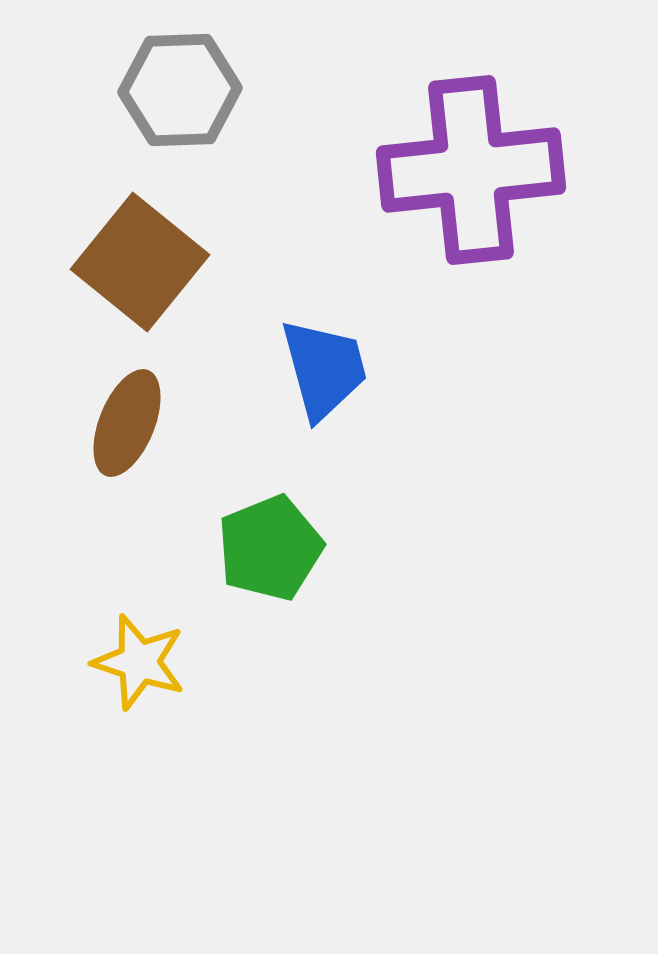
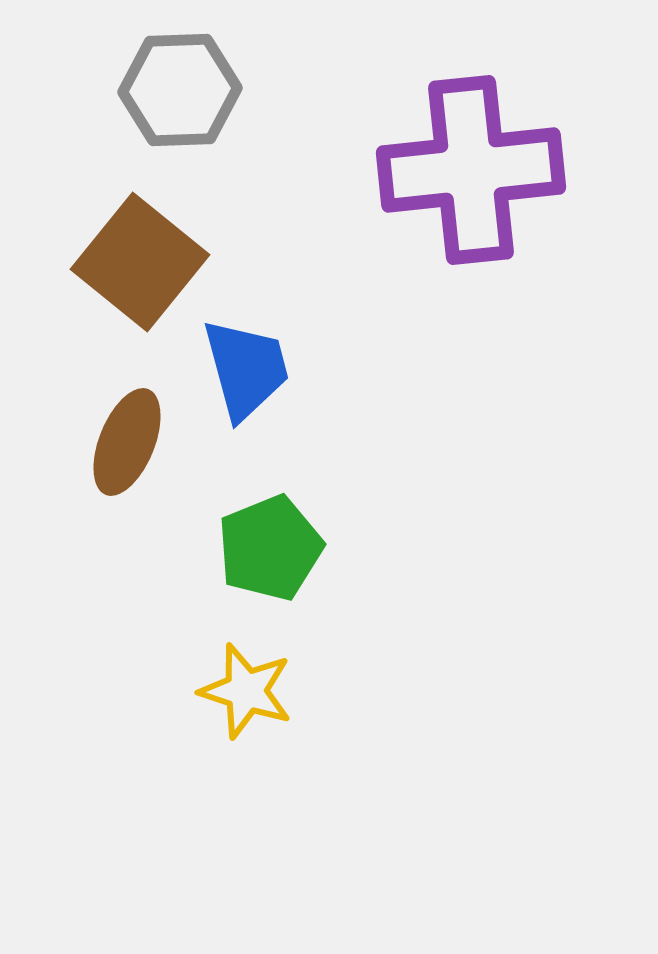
blue trapezoid: moved 78 px left
brown ellipse: moved 19 px down
yellow star: moved 107 px right, 29 px down
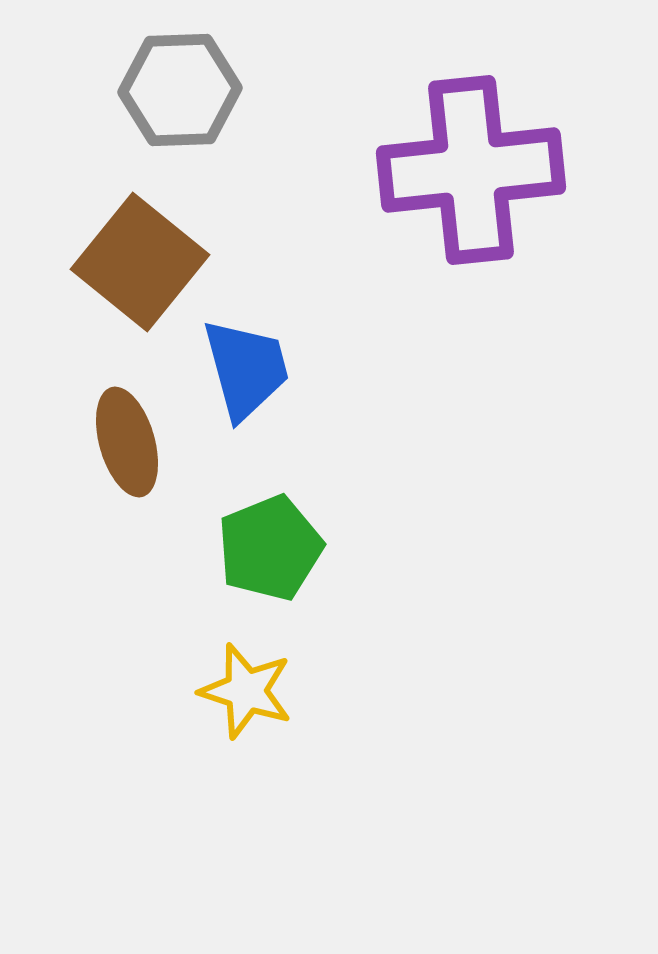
brown ellipse: rotated 38 degrees counterclockwise
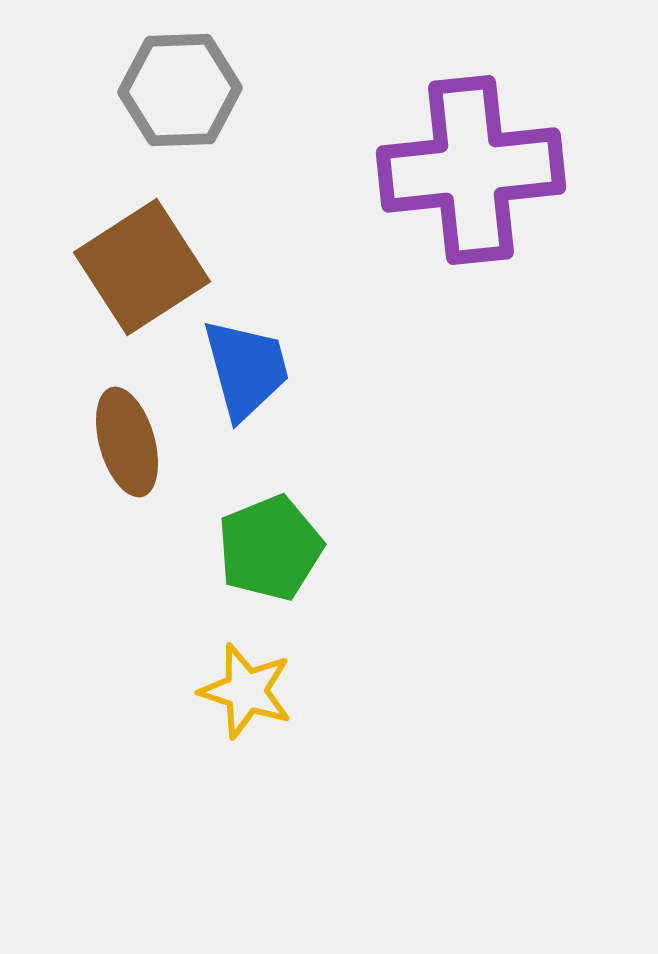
brown square: moved 2 px right, 5 px down; rotated 18 degrees clockwise
